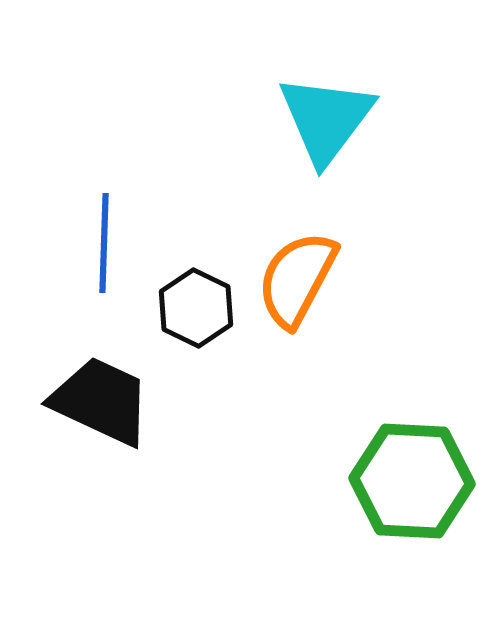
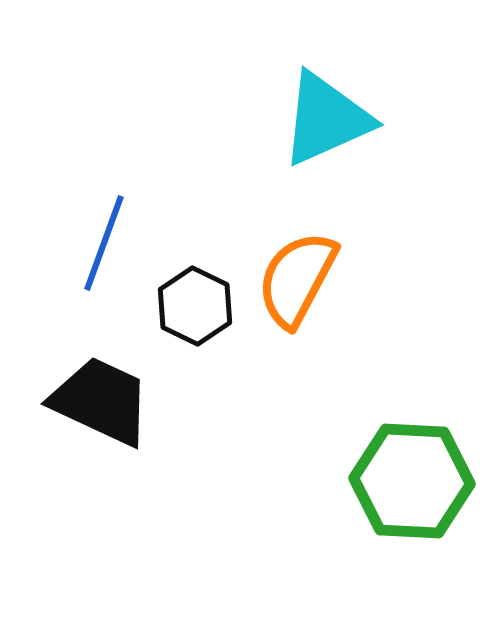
cyan triangle: rotated 29 degrees clockwise
blue line: rotated 18 degrees clockwise
black hexagon: moved 1 px left, 2 px up
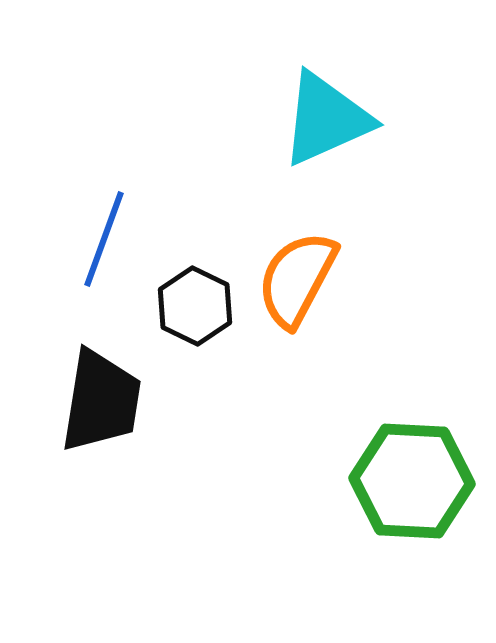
blue line: moved 4 px up
black trapezoid: rotated 74 degrees clockwise
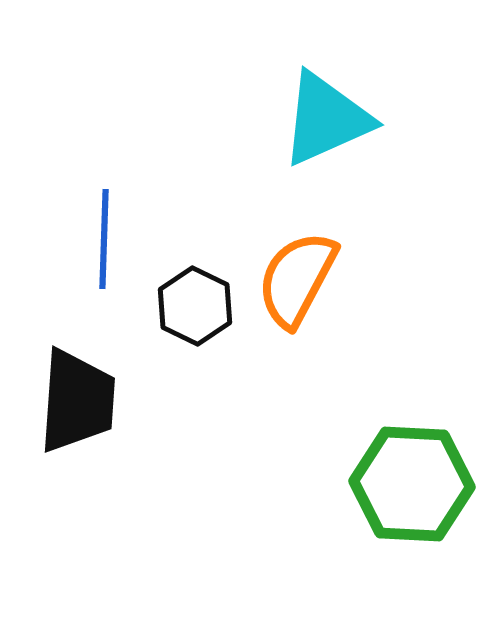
blue line: rotated 18 degrees counterclockwise
black trapezoid: moved 24 px left; rotated 5 degrees counterclockwise
green hexagon: moved 3 px down
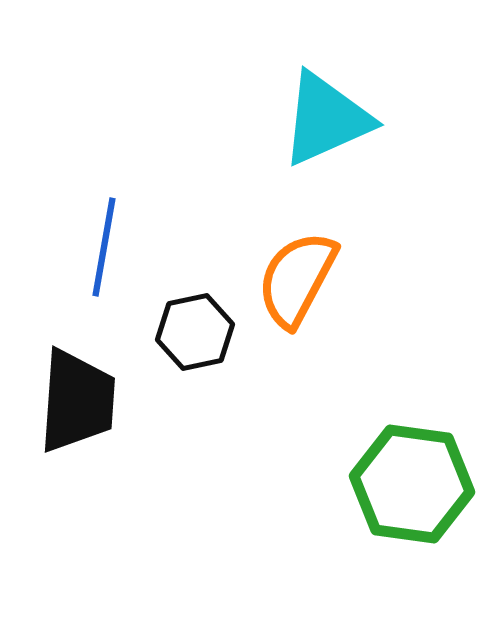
blue line: moved 8 px down; rotated 8 degrees clockwise
black hexagon: moved 26 px down; rotated 22 degrees clockwise
green hexagon: rotated 5 degrees clockwise
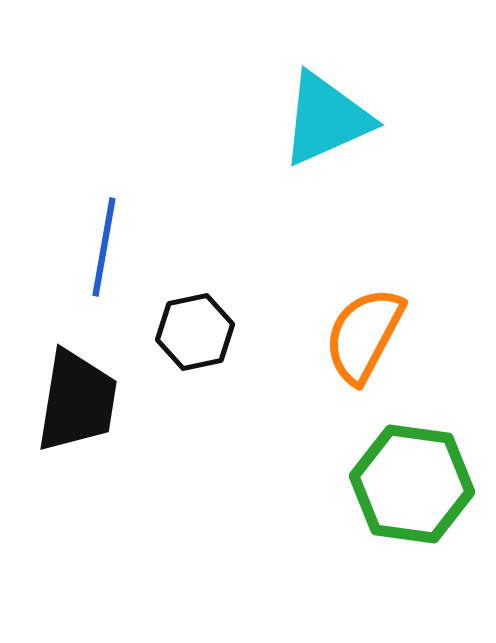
orange semicircle: moved 67 px right, 56 px down
black trapezoid: rotated 5 degrees clockwise
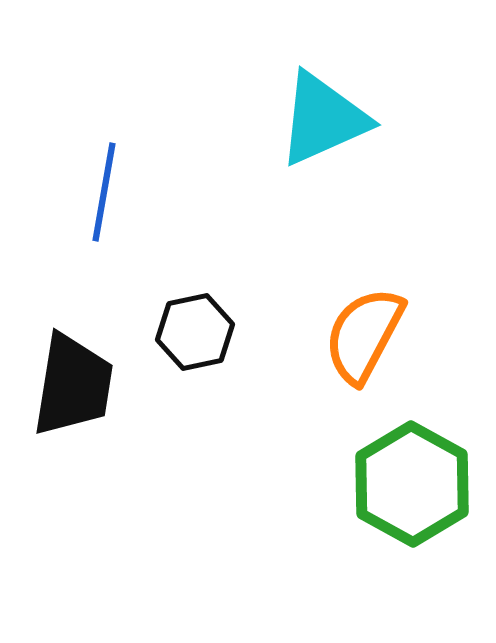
cyan triangle: moved 3 px left
blue line: moved 55 px up
black trapezoid: moved 4 px left, 16 px up
green hexagon: rotated 21 degrees clockwise
